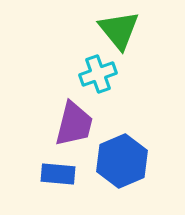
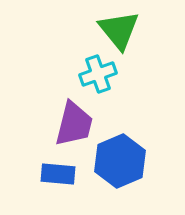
blue hexagon: moved 2 px left
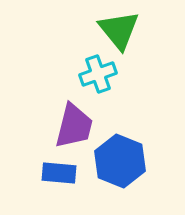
purple trapezoid: moved 2 px down
blue hexagon: rotated 15 degrees counterclockwise
blue rectangle: moved 1 px right, 1 px up
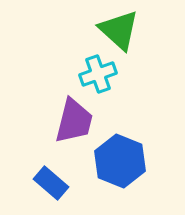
green triangle: rotated 9 degrees counterclockwise
purple trapezoid: moved 5 px up
blue rectangle: moved 8 px left, 10 px down; rotated 36 degrees clockwise
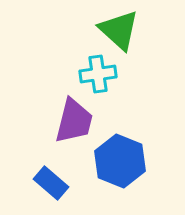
cyan cross: rotated 12 degrees clockwise
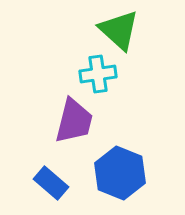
blue hexagon: moved 12 px down
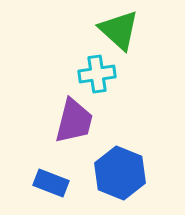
cyan cross: moved 1 px left
blue rectangle: rotated 20 degrees counterclockwise
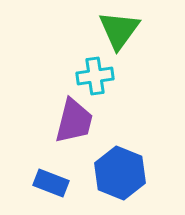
green triangle: rotated 24 degrees clockwise
cyan cross: moved 2 px left, 2 px down
